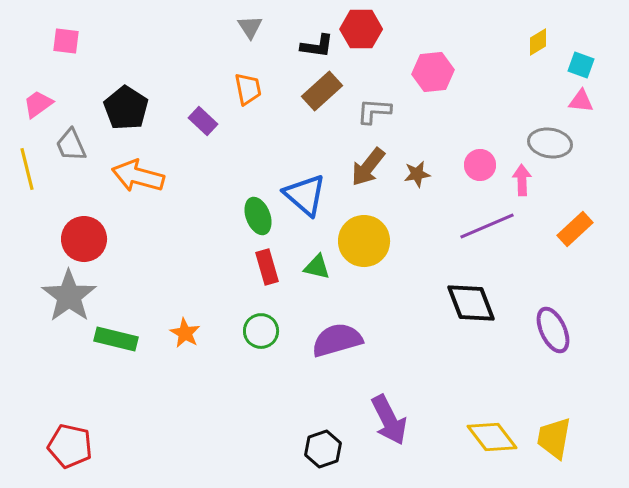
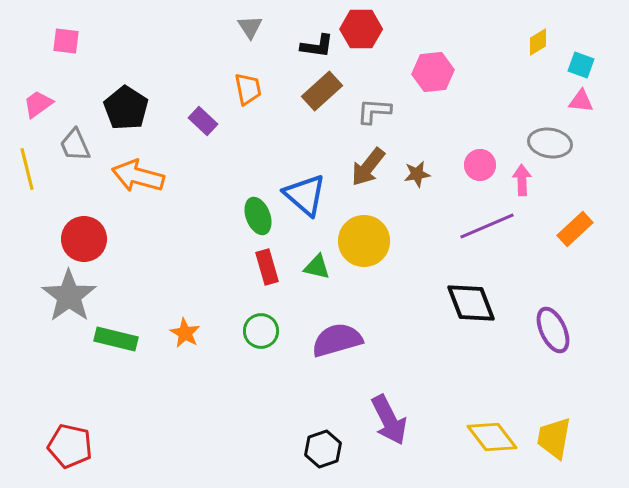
gray trapezoid at (71, 145): moved 4 px right
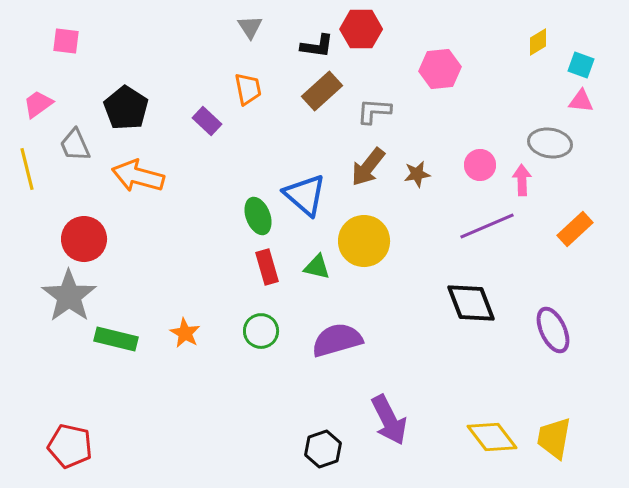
pink hexagon at (433, 72): moved 7 px right, 3 px up
purple rectangle at (203, 121): moved 4 px right
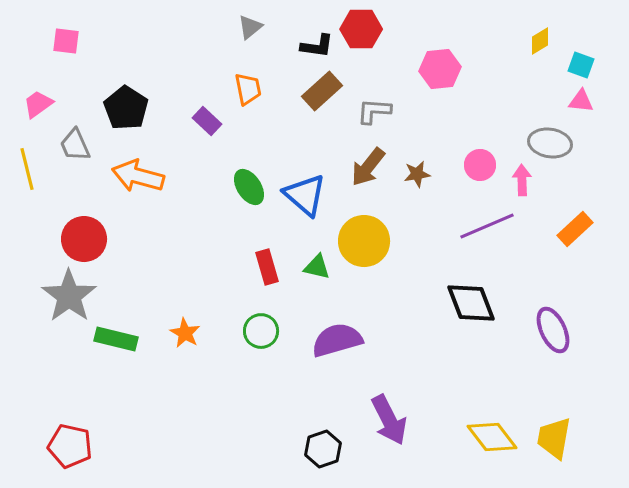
gray triangle at (250, 27): rotated 24 degrees clockwise
yellow diamond at (538, 42): moved 2 px right, 1 px up
green ellipse at (258, 216): moved 9 px left, 29 px up; rotated 12 degrees counterclockwise
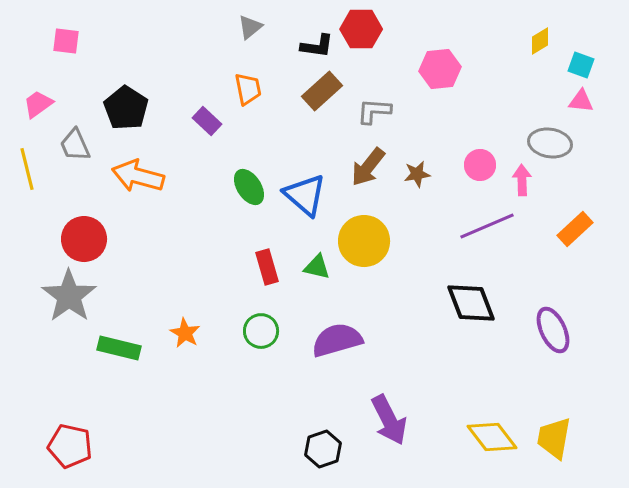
green rectangle at (116, 339): moved 3 px right, 9 px down
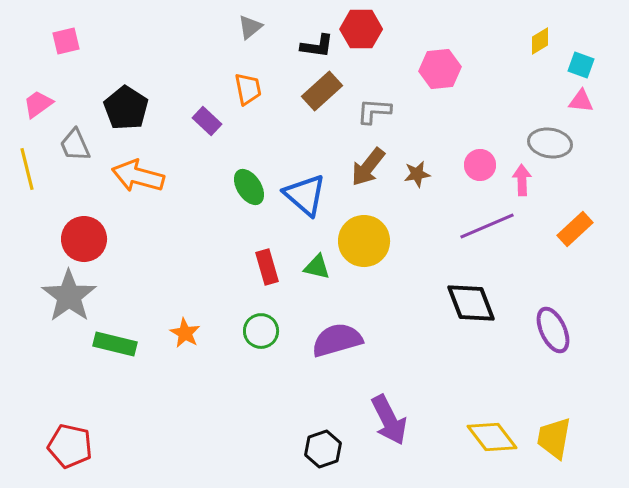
pink square at (66, 41): rotated 20 degrees counterclockwise
green rectangle at (119, 348): moved 4 px left, 4 px up
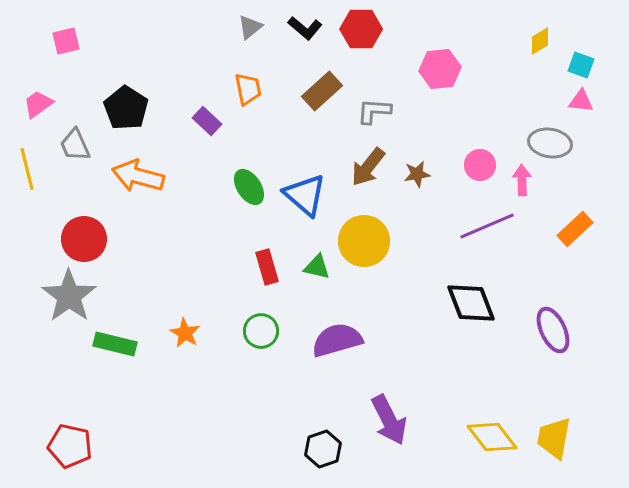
black L-shape at (317, 46): moved 12 px left, 18 px up; rotated 32 degrees clockwise
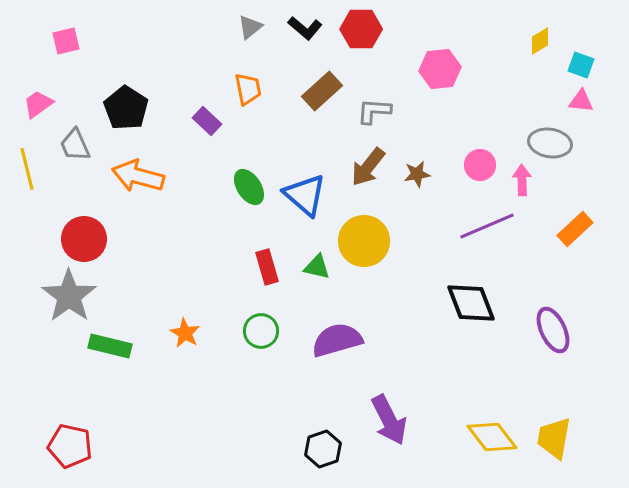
green rectangle at (115, 344): moved 5 px left, 2 px down
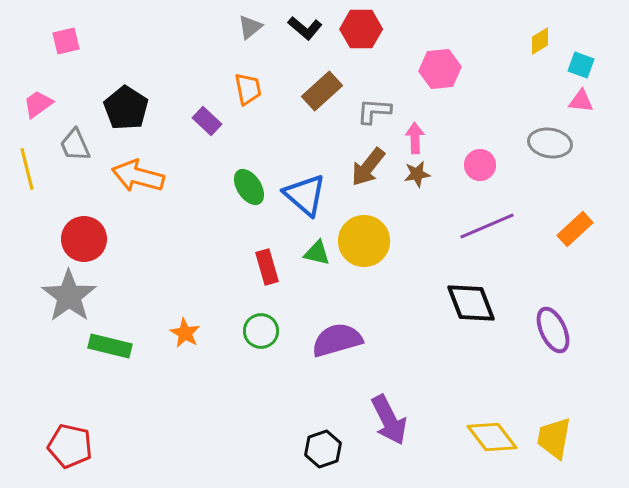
pink arrow at (522, 180): moved 107 px left, 42 px up
green triangle at (317, 267): moved 14 px up
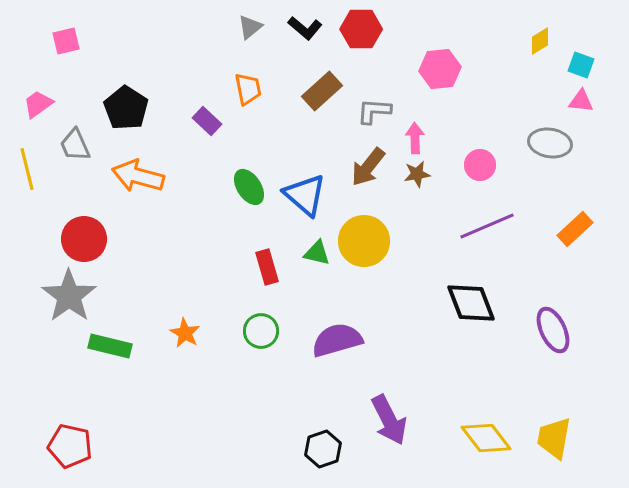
yellow diamond at (492, 437): moved 6 px left, 1 px down
